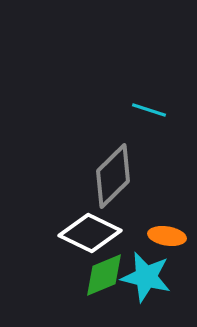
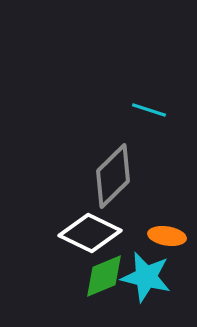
green diamond: moved 1 px down
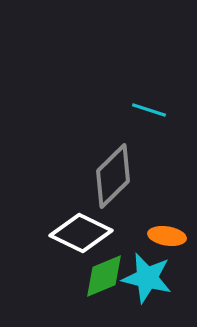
white diamond: moved 9 px left
cyan star: moved 1 px right, 1 px down
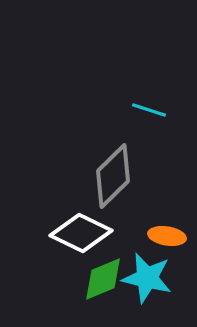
green diamond: moved 1 px left, 3 px down
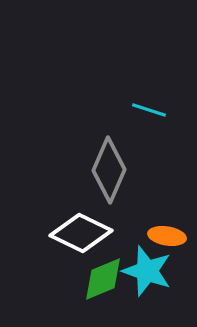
gray diamond: moved 4 px left, 6 px up; rotated 22 degrees counterclockwise
cyan star: moved 7 px up; rotated 6 degrees clockwise
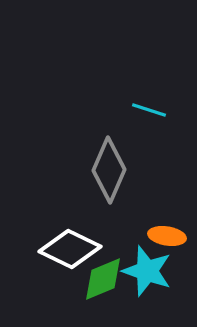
white diamond: moved 11 px left, 16 px down
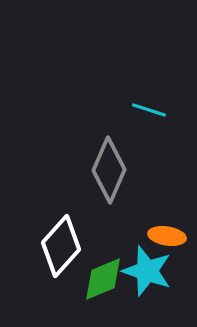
white diamond: moved 9 px left, 3 px up; rotated 74 degrees counterclockwise
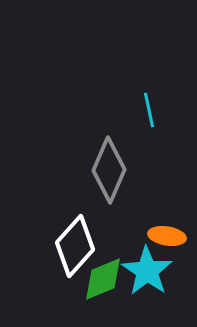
cyan line: rotated 60 degrees clockwise
white diamond: moved 14 px right
cyan star: rotated 15 degrees clockwise
